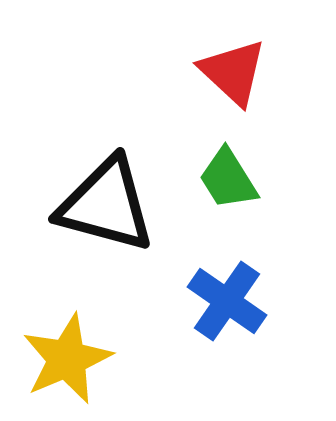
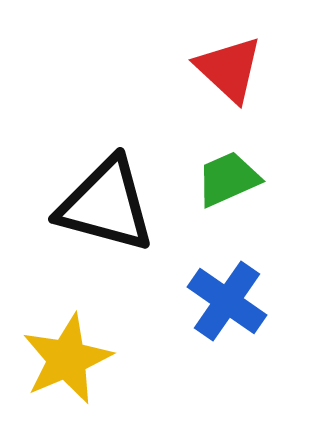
red triangle: moved 4 px left, 3 px up
green trapezoid: rotated 98 degrees clockwise
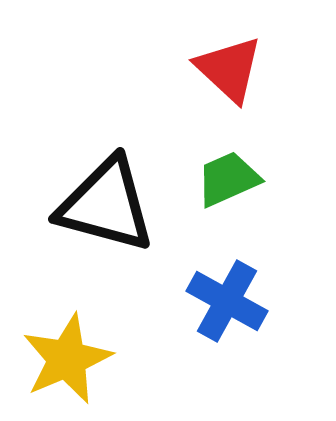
blue cross: rotated 6 degrees counterclockwise
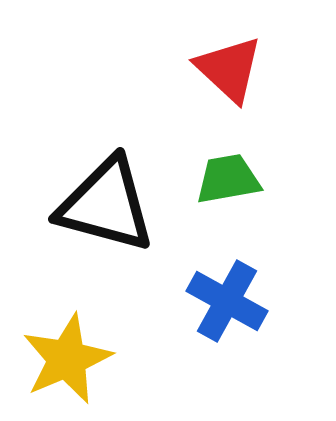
green trapezoid: rotated 14 degrees clockwise
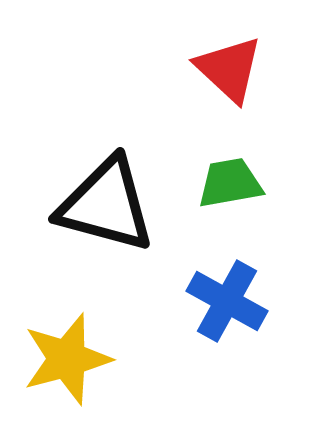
green trapezoid: moved 2 px right, 4 px down
yellow star: rotated 8 degrees clockwise
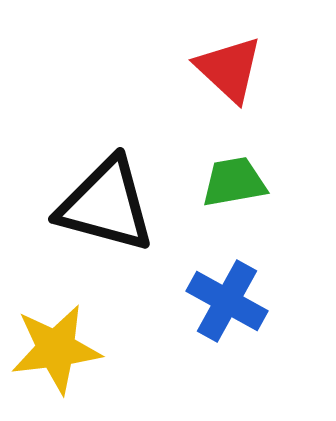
green trapezoid: moved 4 px right, 1 px up
yellow star: moved 11 px left, 10 px up; rotated 8 degrees clockwise
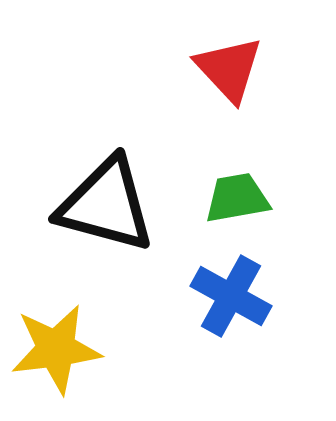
red triangle: rotated 4 degrees clockwise
green trapezoid: moved 3 px right, 16 px down
blue cross: moved 4 px right, 5 px up
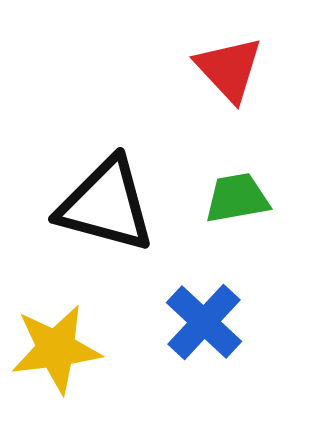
blue cross: moved 27 px left, 26 px down; rotated 14 degrees clockwise
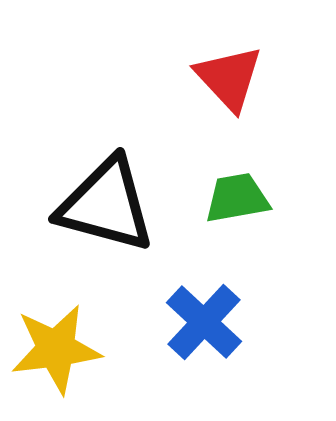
red triangle: moved 9 px down
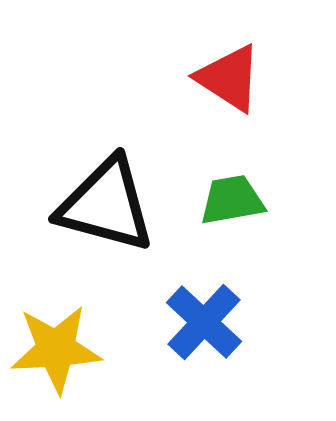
red triangle: rotated 14 degrees counterclockwise
green trapezoid: moved 5 px left, 2 px down
yellow star: rotated 4 degrees clockwise
